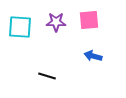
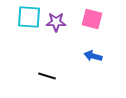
pink square: moved 3 px right, 1 px up; rotated 20 degrees clockwise
cyan square: moved 9 px right, 10 px up
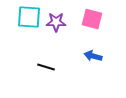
black line: moved 1 px left, 9 px up
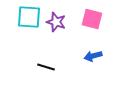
purple star: rotated 18 degrees clockwise
blue arrow: rotated 30 degrees counterclockwise
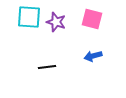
black line: moved 1 px right; rotated 24 degrees counterclockwise
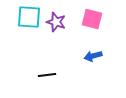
black line: moved 8 px down
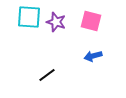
pink square: moved 1 px left, 2 px down
black line: rotated 30 degrees counterclockwise
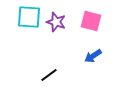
blue arrow: rotated 18 degrees counterclockwise
black line: moved 2 px right
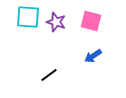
cyan square: moved 1 px left
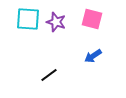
cyan square: moved 2 px down
pink square: moved 1 px right, 2 px up
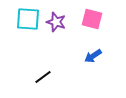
black line: moved 6 px left, 2 px down
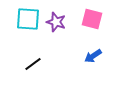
black line: moved 10 px left, 13 px up
